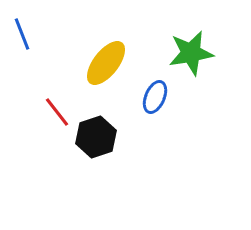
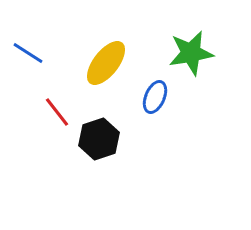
blue line: moved 6 px right, 19 px down; rotated 36 degrees counterclockwise
black hexagon: moved 3 px right, 2 px down
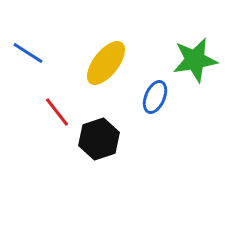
green star: moved 4 px right, 7 px down
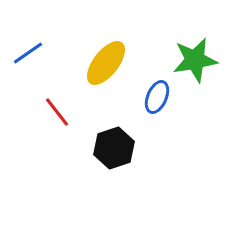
blue line: rotated 68 degrees counterclockwise
blue ellipse: moved 2 px right
black hexagon: moved 15 px right, 9 px down
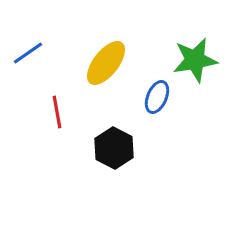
red line: rotated 28 degrees clockwise
black hexagon: rotated 15 degrees counterclockwise
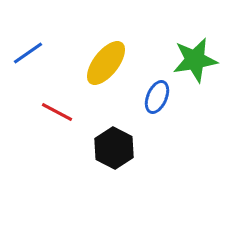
red line: rotated 52 degrees counterclockwise
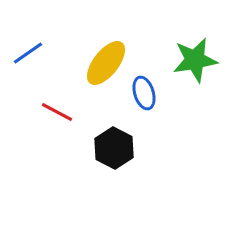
blue ellipse: moved 13 px left, 4 px up; rotated 40 degrees counterclockwise
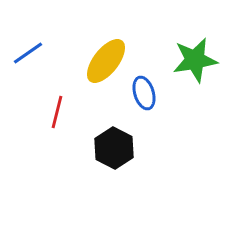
yellow ellipse: moved 2 px up
red line: rotated 76 degrees clockwise
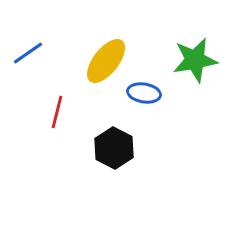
blue ellipse: rotated 64 degrees counterclockwise
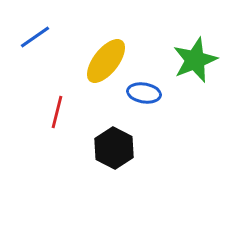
blue line: moved 7 px right, 16 px up
green star: rotated 12 degrees counterclockwise
